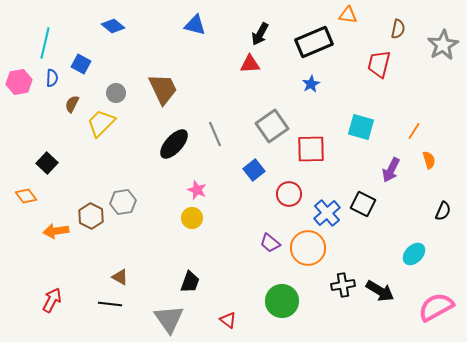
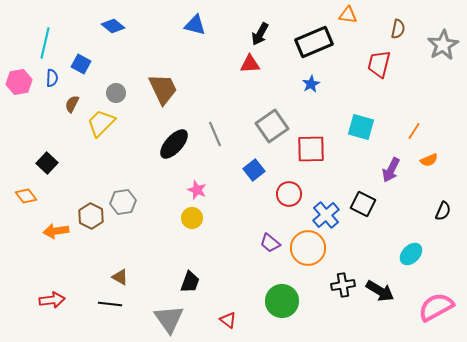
orange semicircle at (429, 160): rotated 84 degrees clockwise
blue cross at (327, 213): moved 1 px left, 2 px down
cyan ellipse at (414, 254): moved 3 px left
red arrow at (52, 300): rotated 55 degrees clockwise
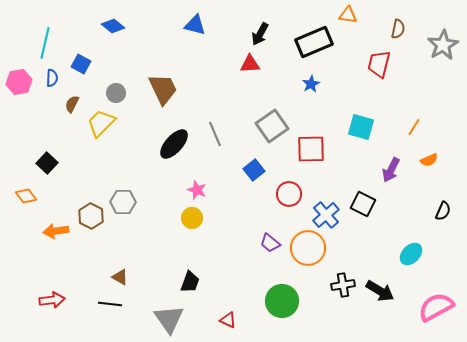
orange line at (414, 131): moved 4 px up
gray hexagon at (123, 202): rotated 10 degrees clockwise
red triangle at (228, 320): rotated 12 degrees counterclockwise
